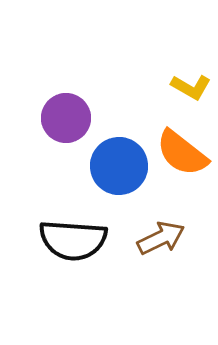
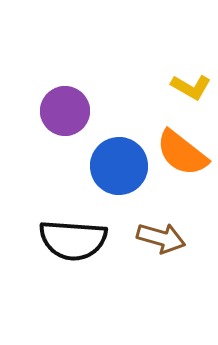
purple circle: moved 1 px left, 7 px up
brown arrow: rotated 42 degrees clockwise
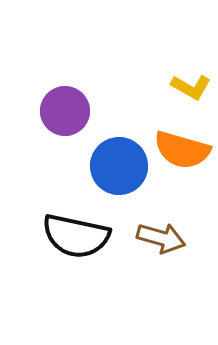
orange semicircle: moved 3 px up; rotated 22 degrees counterclockwise
black semicircle: moved 3 px right, 4 px up; rotated 8 degrees clockwise
